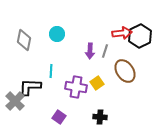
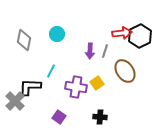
cyan line: rotated 24 degrees clockwise
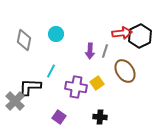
cyan circle: moved 1 px left
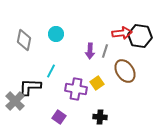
black hexagon: rotated 25 degrees counterclockwise
purple cross: moved 2 px down
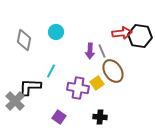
cyan circle: moved 2 px up
gray line: moved 3 px left; rotated 40 degrees counterclockwise
brown ellipse: moved 12 px left
purple cross: moved 2 px right, 1 px up
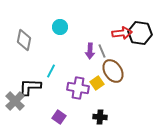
cyan circle: moved 4 px right, 5 px up
black hexagon: moved 3 px up
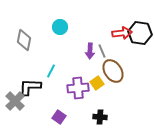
purple cross: rotated 15 degrees counterclockwise
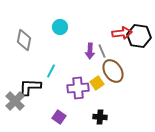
black hexagon: moved 1 px left, 3 px down
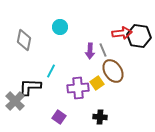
gray line: moved 1 px right, 1 px up
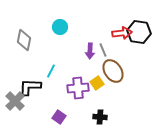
black hexagon: moved 4 px up
